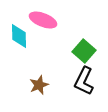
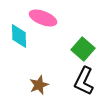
pink ellipse: moved 2 px up
green square: moved 1 px left, 2 px up
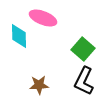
brown star: rotated 18 degrees clockwise
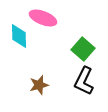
brown star: rotated 12 degrees counterclockwise
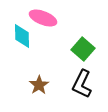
cyan diamond: moved 3 px right
black L-shape: moved 2 px left, 3 px down
brown star: rotated 18 degrees counterclockwise
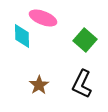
green square: moved 2 px right, 9 px up
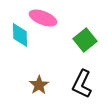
cyan diamond: moved 2 px left, 1 px up
green square: rotated 10 degrees clockwise
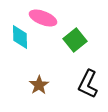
cyan diamond: moved 2 px down
green square: moved 10 px left
black L-shape: moved 6 px right
